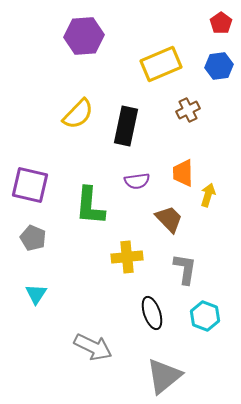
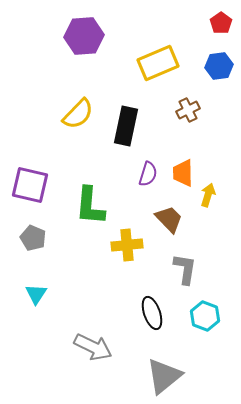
yellow rectangle: moved 3 px left, 1 px up
purple semicircle: moved 11 px right, 7 px up; rotated 65 degrees counterclockwise
yellow cross: moved 12 px up
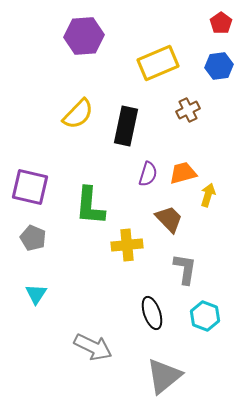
orange trapezoid: rotated 76 degrees clockwise
purple square: moved 2 px down
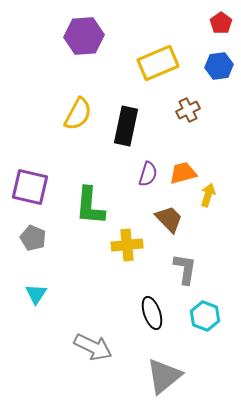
yellow semicircle: rotated 16 degrees counterclockwise
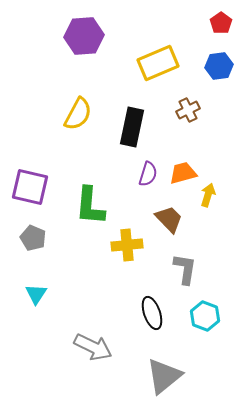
black rectangle: moved 6 px right, 1 px down
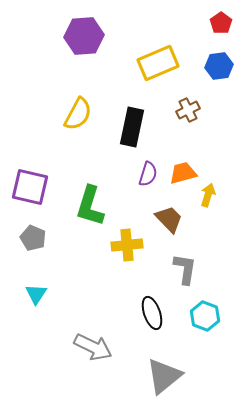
green L-shape: rotated 12 degrees clockwise
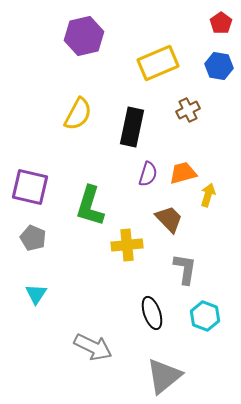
purple hexagon: rotated 9 degrees counterclockwise
blue hexagon: rotated 16 degrees clockwise
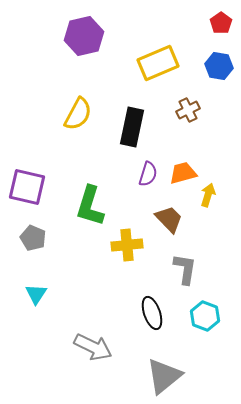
purple square: moved 3 px left
